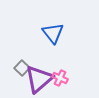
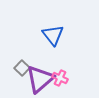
blue triangle: moved 2 px down
purple triangle: moved 1 px right
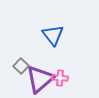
gray square: moved 1 px left, 2 px up
pink cross: rotated 21 degrees counterclockwise
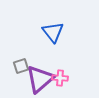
blue triangle: moved 3 px up
gray square: rotated 28 degrees clockwise
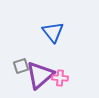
purple triangle: moved 4 px up
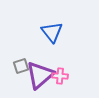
blue triangle: moved 1 px left
pink cross: moved 2 px up
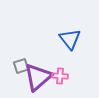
blue triangle: moved 18 px right, 7 px down
purple triangle: moved 2 px left, 2 px down
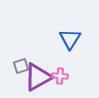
blue triangle: rotated 10 degrees clockwise
purple triangle: rotated 12 degrees clockwise
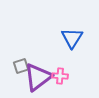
blue triangle: moved 2 px right, 1 px up
purple triangle: rotated 8 degrees counterclockwise
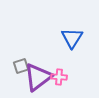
pink cross: moved 1 px left, 1 px down
